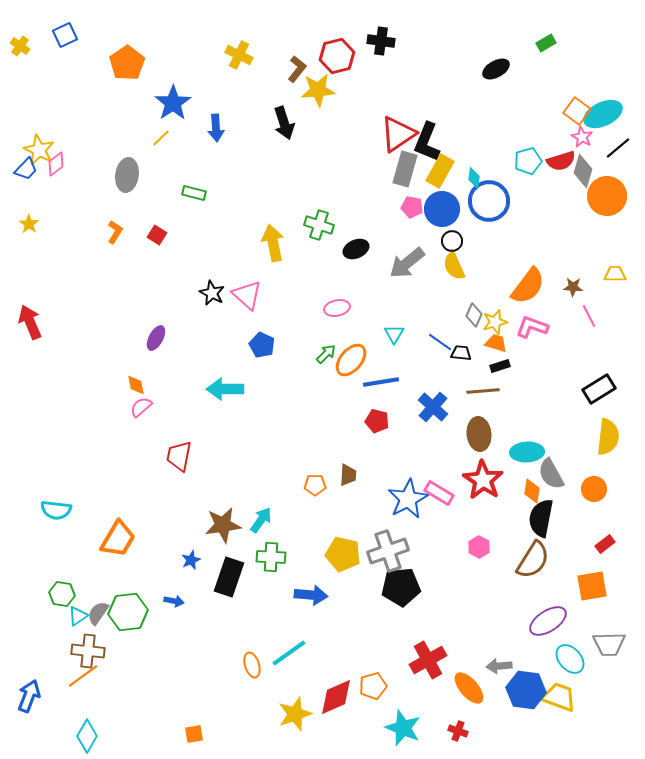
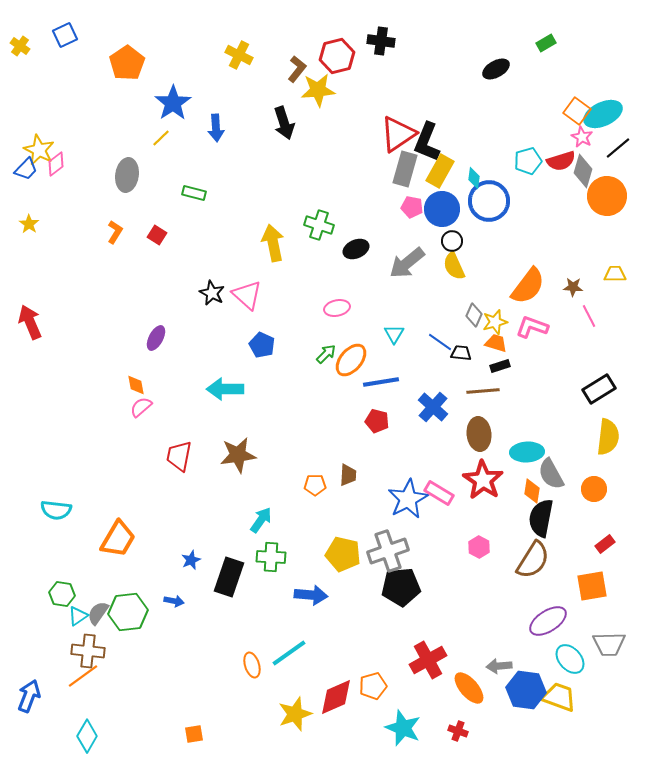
brown star at (223, 525): moved 15 px right, 70 px up
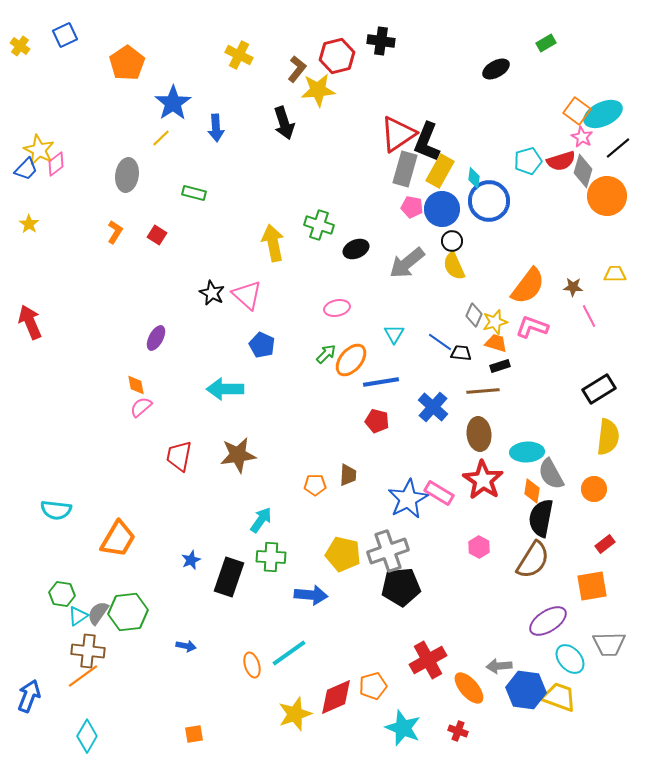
blue arrow at (174, 601): moved 12 px right, 45 px down
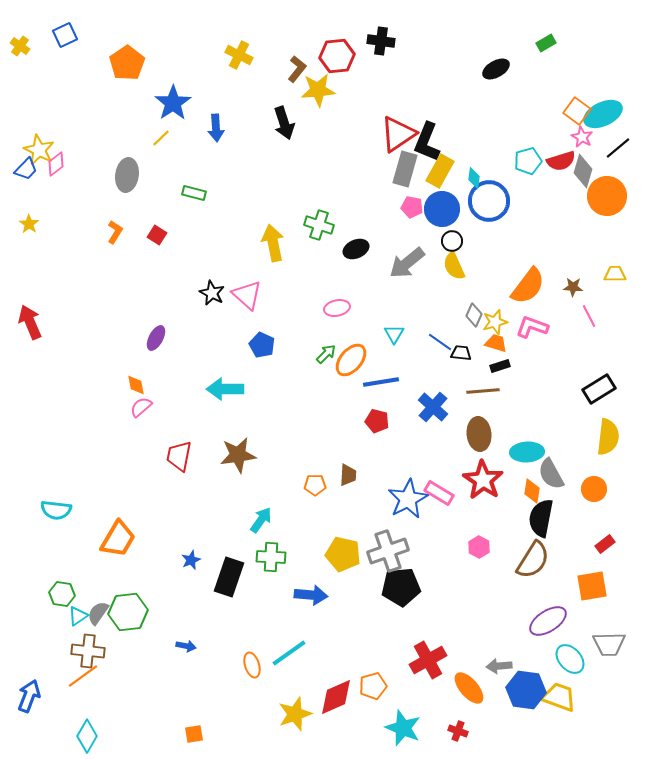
red hexagon at (337, 56): rotated 8 degrees clockwise
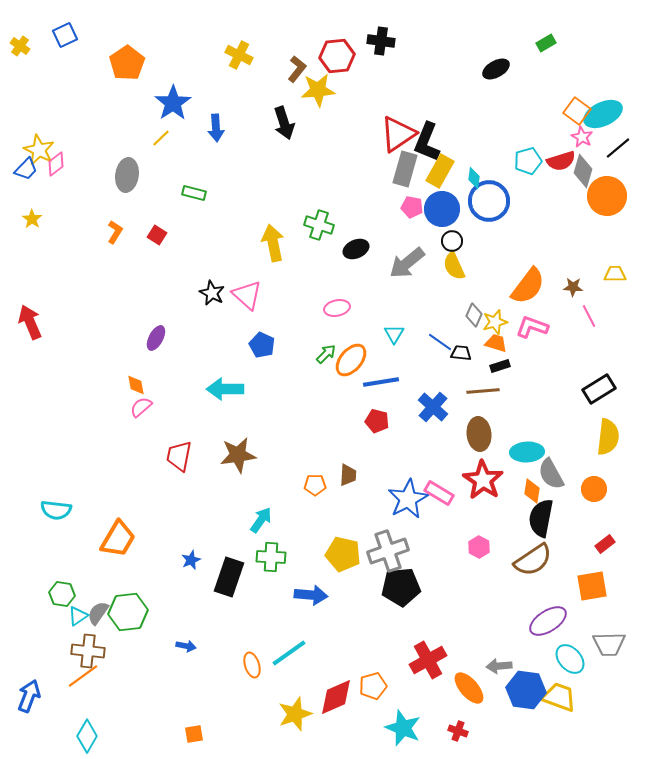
yellow star at (29, 224): moved 3 px right, 5 px up
brown semicircle at (533, 560): rotated 24 degrees clockwise
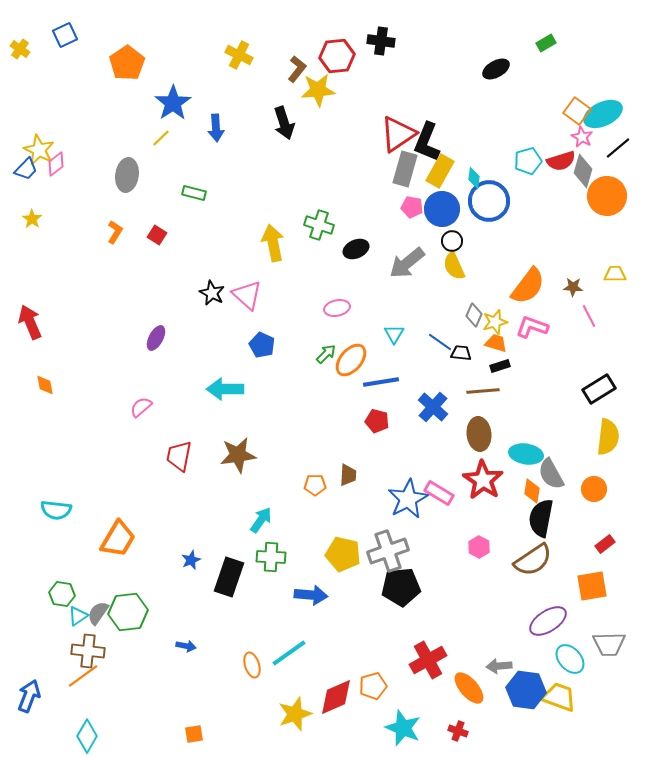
yellow cross at (20, 46): moved 3 px down
orange diamond at (136, 385): moved 91 px left
cyan ellipse at (527, 452): moved 1 px left, 2 px down; rotated 12 degrees clockwise
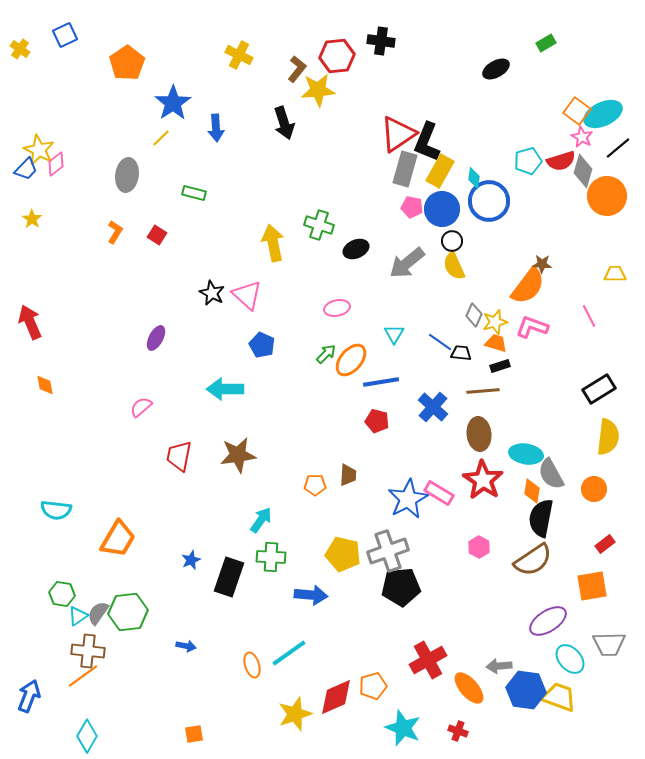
brown star at (573, 287): moved 31 px left, 23 px up
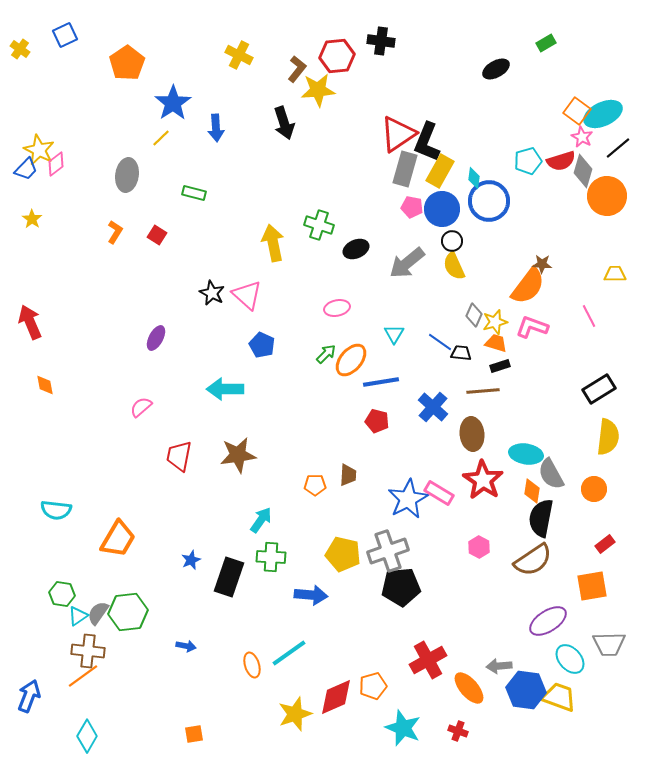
brown ellipse at (479, 434): moved 7 px left
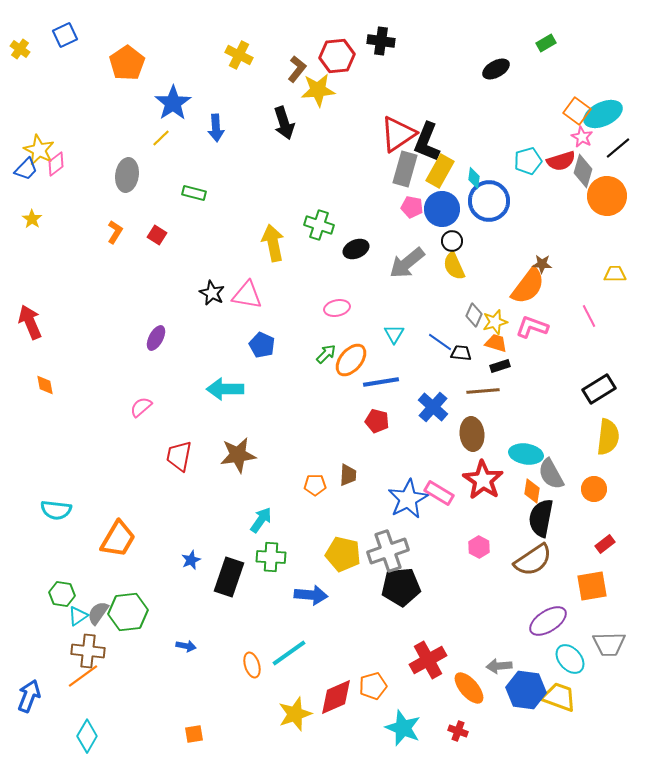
pink triangle at (247, 295): rotated 32 degrees counterclockwise
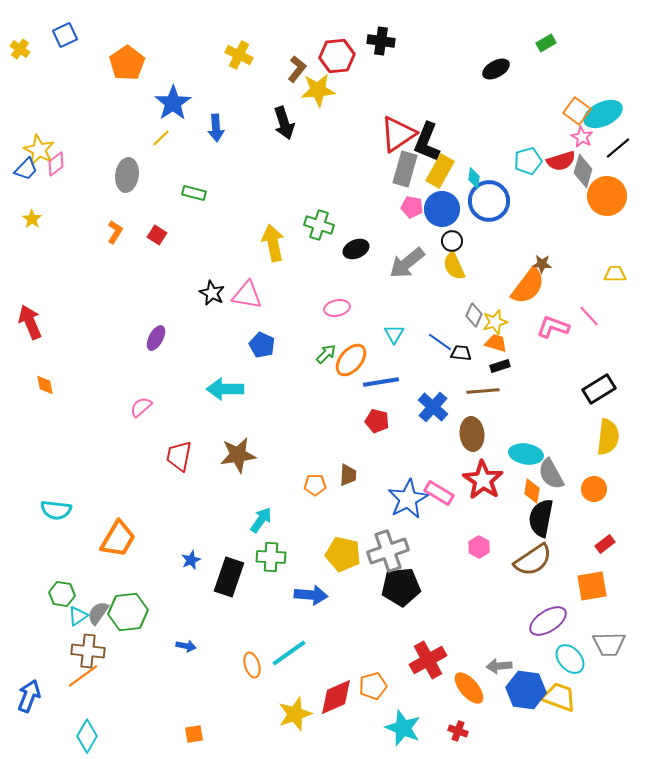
pink line at (589, 316): rotated 15 degrees counterclockwise
pink L-shape at (532, 327): moved 21 px right
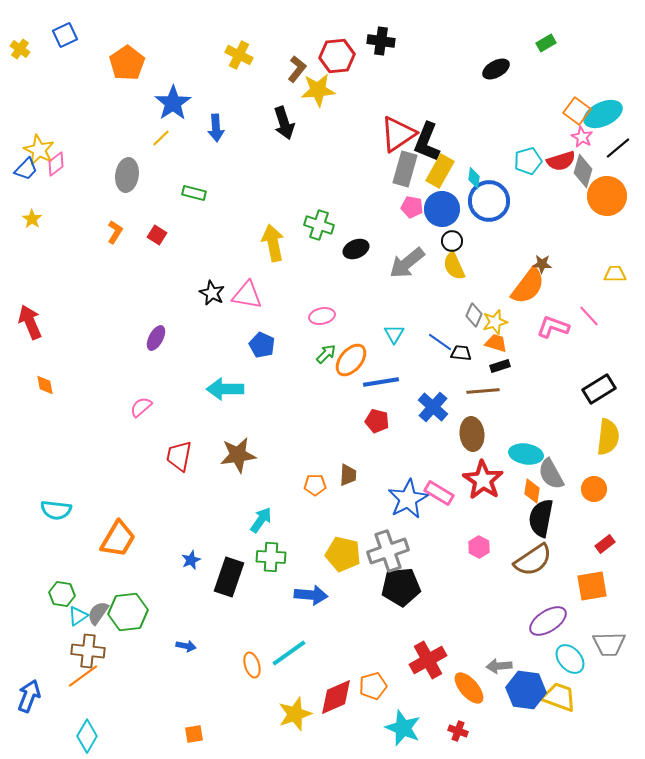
pink ellipse at (337, 308): moved 15 px left, 8 px down
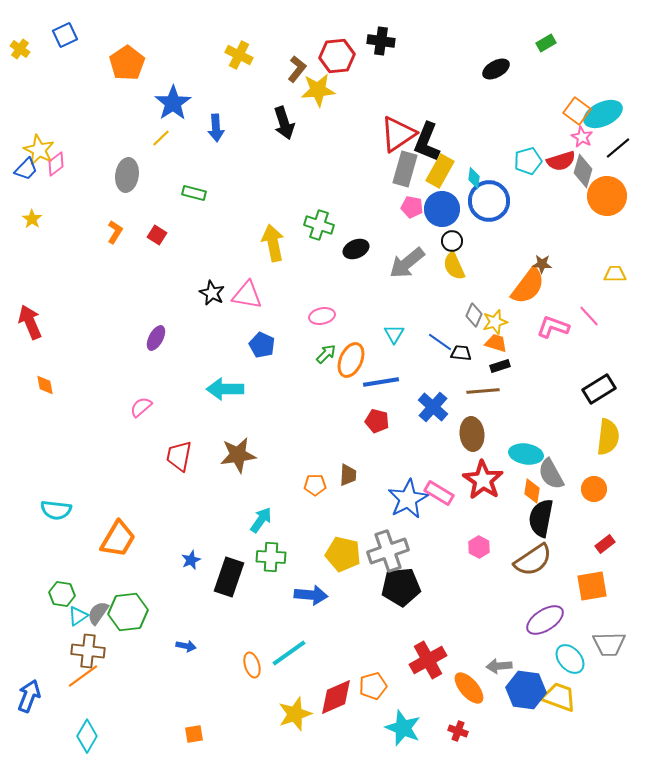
orange ellipse at (351, 360): rotated 16 degrees counterclockwise
purple ellipse at (548, 621): moved 3 px left, 1 px up
